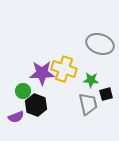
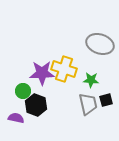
black square: moved 6 px down
purple semicircle: moved 1 px down; rotated 147 degrees counterclockwise
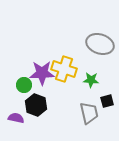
green circle: moved 1 px right, 6 px up
black square: moved 1 px right, 1 px down
gray trapezoid: moved 1 px right, 9 px down
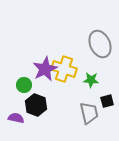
gray ellipse: rotated 48 degrees clockwise
purple star: moved 3 px right, 4 px up; rotated 25 degrees counterclockwise
